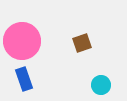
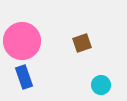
blue rectangle: moved 2 px up
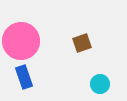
pink circle: moved 1 px left
cyan circle: moved 1 px left, 1 px up
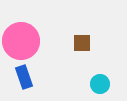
brown square: rotated 18 degrees clockwise
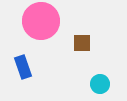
pink circle: moved 20 px right, 20 px up
blue rectangle: moved 1 px left, 10 px up
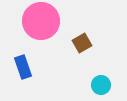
brown square: rotated 30 degrees counterclockwise
cyan circle: moved 1 px right, 1 px down
